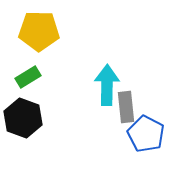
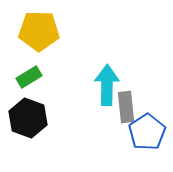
green rectangle: moved 1 px right
black hexagon: moved 5 px right
blue pentagon: moved 1 px right, 2 px up; rotated 12 degrees clockwise
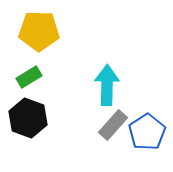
gray rectangle: moved 13 px left, 18 px down; rotated 48 degrees clockwise
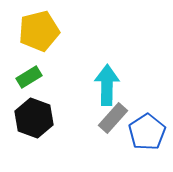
yellow pentagon: rotated 15 degrees counterclockwise
black hexagon: moved 6 px right
gray rectangle: moved 7 px up
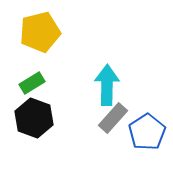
yellow pentagon: moved 1 px right, 1 px down
green rectangle: moved 3 px right, 6 px down
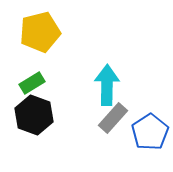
black hexagon: moved 3 px up
blue pentagon: moved 3 px right
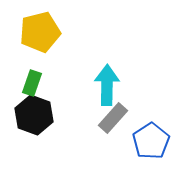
green rectangle: rotated 40 degrees counterclockwise
blue pentagon: moved 1 px right, 9 px down
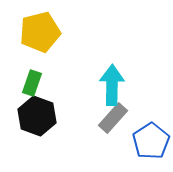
cyan arrow: moved 5 px right
black hexagon: moved 3 px right, 1 px down
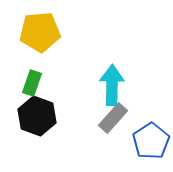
yellow pentagon: rotated 9 degrees clockwise
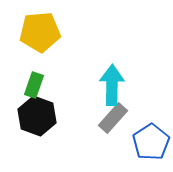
green rectangle: moved 2 px right, 2 px down
blue pentagon: moved 1 px down
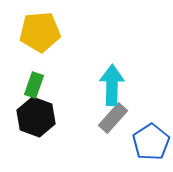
black hexagon: moved 1 px left, 1 px down
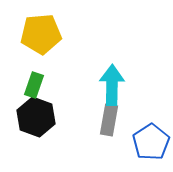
yellow pentagon: moved 1 px right, 2 px down
gray rectangle: moved 4 px left, 2 px down; rotated 32 degrees counterclockwise
